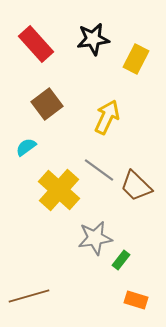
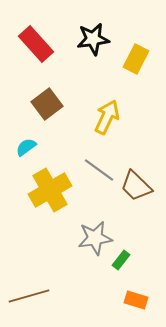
yellow cross: moved 9 px left; rotated 18 degrees clockwise
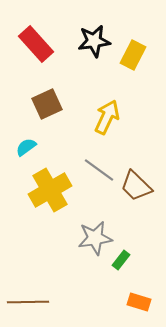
black star: moved 1 px right, 2 px down
yellow rectangle: moved 3 px left, 4 px up
brown square: rotated 12 degrees clockwise
brown line: moved 1 px left, 6 px down; rotated 15 degrees clockwise
orange rectangle: moved 3 px right, 2 px down
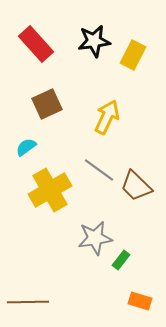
orange rectangle: moved 1 px right, 1 px up
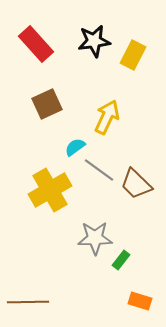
cyan semicircle: moved 49 px right
brown trapezoid: moved 2 px up
gray star: rotated 8 degrees clockwise
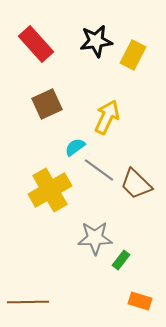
black star: moved 2 px right
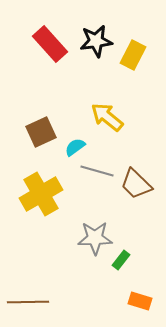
red rectangle: moved 14 px right
brown square: moved 6 px left, 28 px down
yellow arrow: rotated 76 degrees counterclockwise
gray line: moved 2 px left, 1 px down; rotated 20 degrees counterclockwise
yellow cross: moved 9 px left, 4 px down
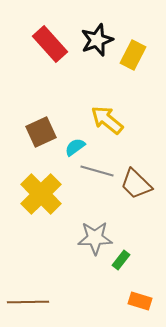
black star: moved 1 px right, 1 px up; rotated 12 degrees counterclockwise
yellow arrow: moved 3 px down
yellow cross: rotated 15 degrees counterclockwise
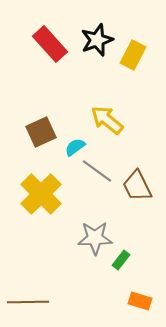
gray line: rotated 20 degrees clockwise
brown trapezoid: moved 1 px right, 2 px down; rotated 20 degrees clockwise
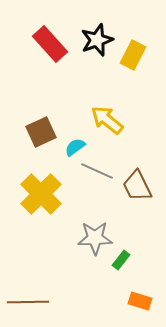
gray line: rotated 12 degrees counterclockwise
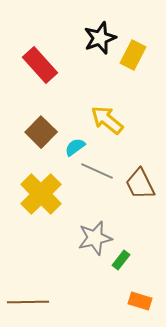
black star: moved 3 px right, 2 px up
red rectangle: moved 10 px left, 21 px down
brown square: rotated 20 degrees counterclockwise
brown trapezoid: moved 3 px right, 2 px up
gray star: rotated 12 degrees counterclockwise
